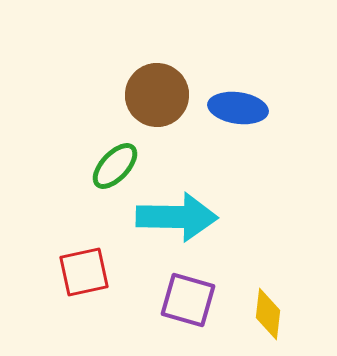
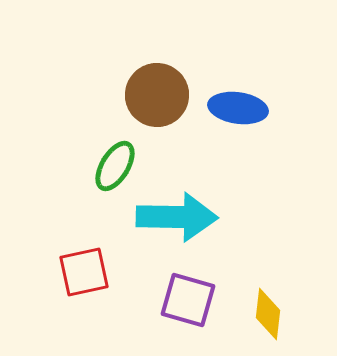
green ellipse: rotated 12 degrees counterclockwise
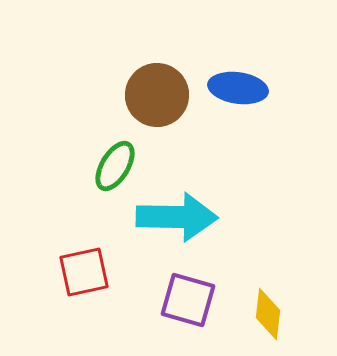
blue ellipse: moved 20 px up
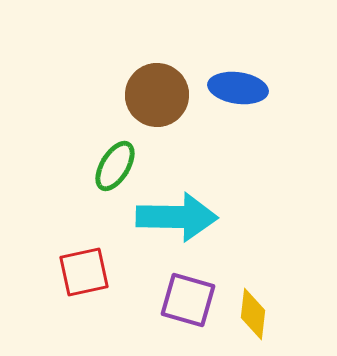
yellow diamond: moved 15 px left
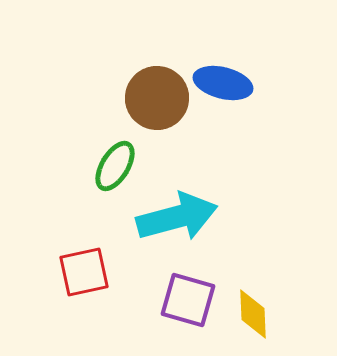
blue ellipse: moved 15 px left, 5 px up; rotated 6 degrees clockwise
brown circle: moved 3 px down
cyan arrow: rotated 16 degrees counterclockwise
yellow diamond: rotated 9 degrees counterclockwise
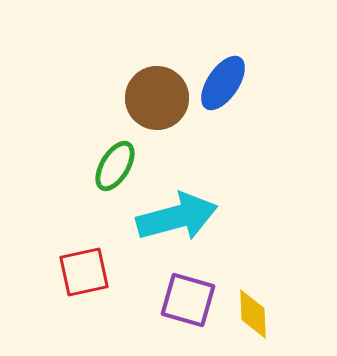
blue ellipse: rotated 70 degrees counterclockwise
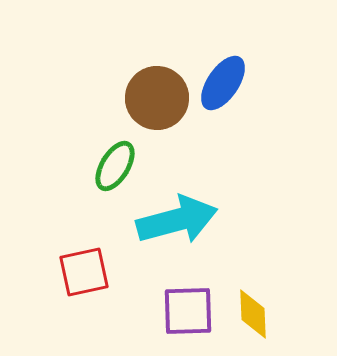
cyan arrow: moved 3 px down
purple square: moved 11 px down; rotated 18 degrees counterclockwise
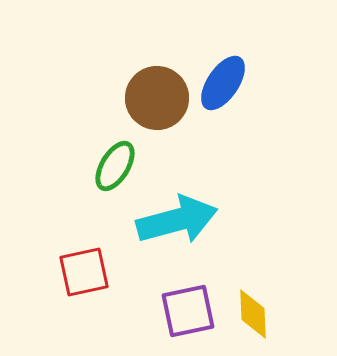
purple square: rotated 10 degrees counterclockwise
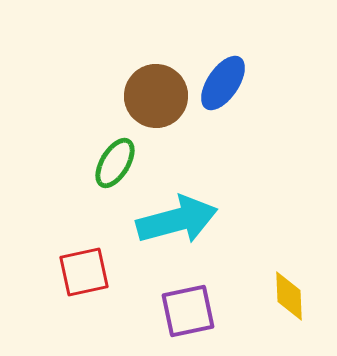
brown circle: moved 1 px left, 2 px up
green ellipse: moved 3 px up
yellow diamond: moved 36 px right, 18 px up
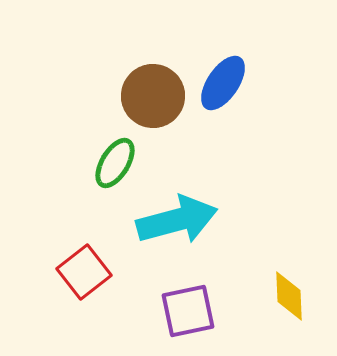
brown circle: moved 3 px left
red square: rotated 26 degrees counterclockwise
